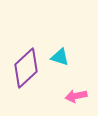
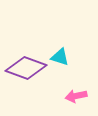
purple diamond: rotated 63 degrees clockwise
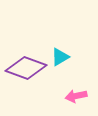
cyan triangle: rotated 48 degrees counterclockwise
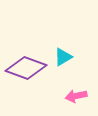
cyan triangle: moved 3 px right
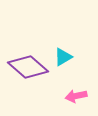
purple diamond: moved 2 px right, 1 px up; rotated 21 degrees clockwise
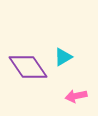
purple diamond: rotated 15 degrees clockwise
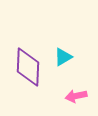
purple diamond: rotated 36 degrees clockwise
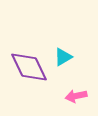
purple diamond: moved 1 px right; rotated 27 degrees counterclockwise
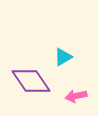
purple diamond: moved 2 px right, 14 px down; rotated 9 degrees counterclockwise
